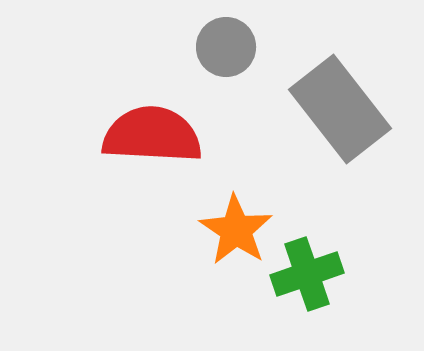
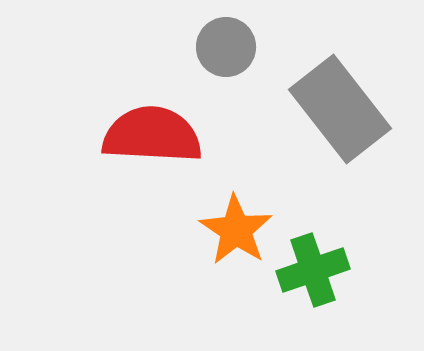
green cross: moved 6 px right, 4 px up
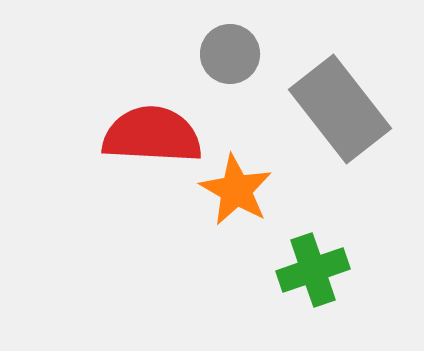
gray circle: moved 4 px right, 7 px down
orange star: moved 40 px up; rotated 4 degrees counterclockwise
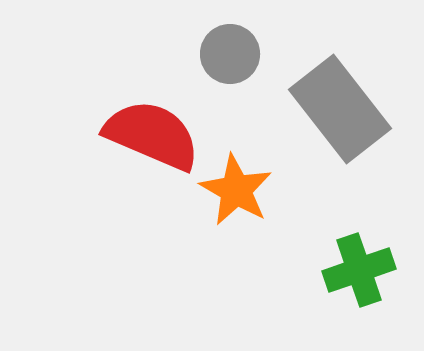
red semicircle: rotated 20 degrees clockwise
green cross: moved 46 px right
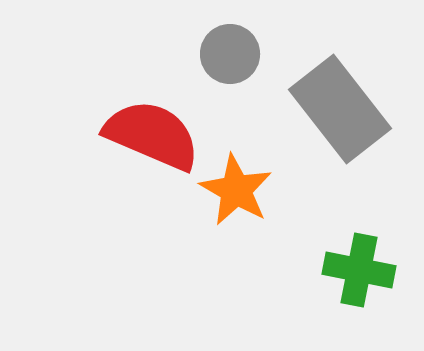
green cross: rotated 30 degrees clockwise
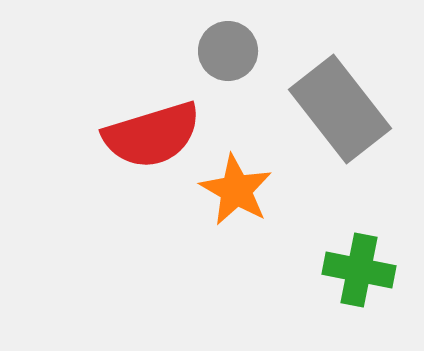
gray circle: moved 2 px left, 3 px up
red semicircle: rotated 140 degrees clockwise
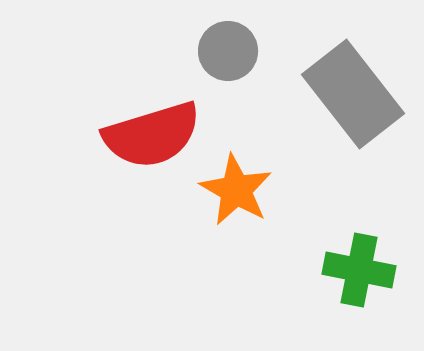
gray rectangle: moved 13 px right, 15 px up
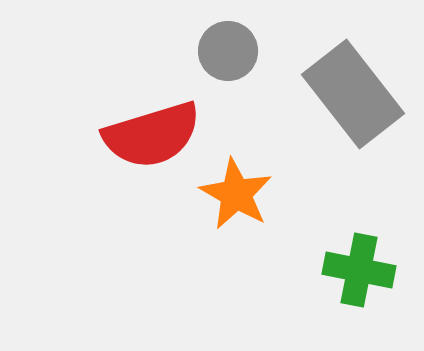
orange star: moved 4 px down
